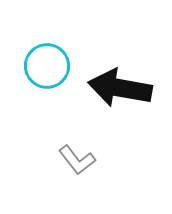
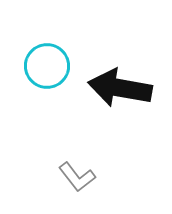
gray L-shape: moved 17 px down
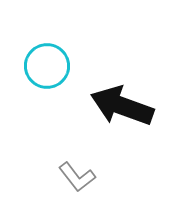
black arrow: moved 2 px right, 18 px down; rotated 10 degrees clockwise
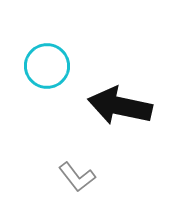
black arrow: moved 2 px left; rotated 8 degrees counterclockwise
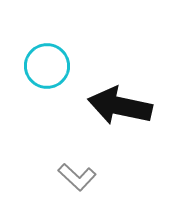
gray L-shape: rotated 9 degrees counterclockwise
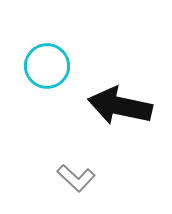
gray L-shape: moved 1 px left, 1 px down
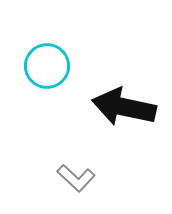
black arrow: moved 4 px right, 1 px down
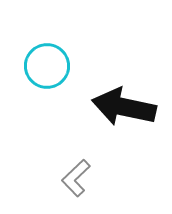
gray L-shape: rotated 93 degrees clockwise
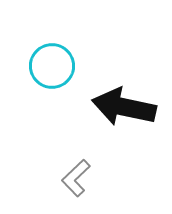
cyan circle: moved 5 px right
